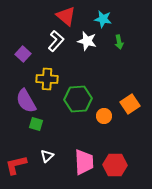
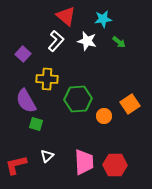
cyan star: rotated 18 degrees counterclockwise
green arrow: rotated 40 degrees counterclockwise
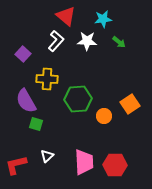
white star: rotated 12 degrees counterclockwise
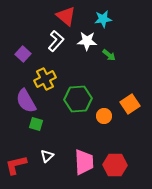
green arrow: moved 10 px left, 13 px down
yellow cross: moved 2 px left; rotated 30 degrees counterclockwise
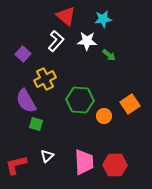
green hexagon: moved 2 px right, 1 px down; rotated 8 degrees clockwise
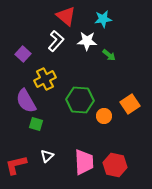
red hexagon: rotated 10 degrees clockwise
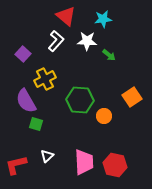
orange square: moved 2 px right, 7 px up
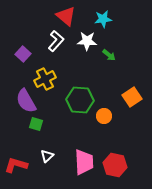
red L-shape: rotated 30 degrees clockwise
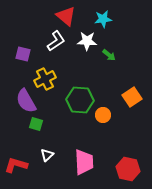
white L-shape: rotated 15 degrees clockwise
purple square: rotated 28 degrees counterclockwise
orange circle: moved 1 px left, 1 px up
white triangle: moved 1 px up
red hexagon: moved 13 px right, 4 px down
